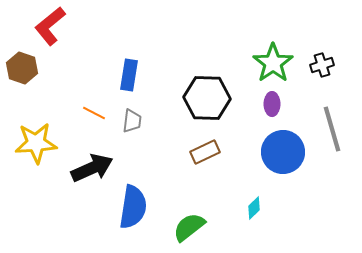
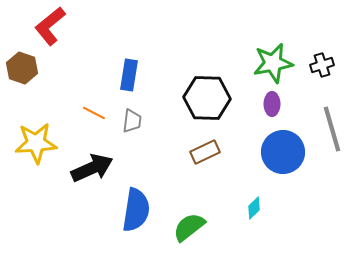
green star: rotated 24 degrees clockwise
blue semicircle: moved 3 px right, 3 px down
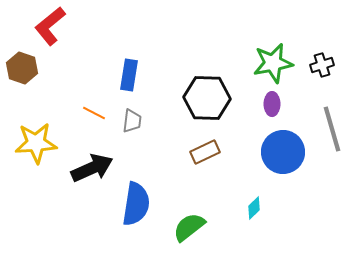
blue semicircle: moved 6 px up
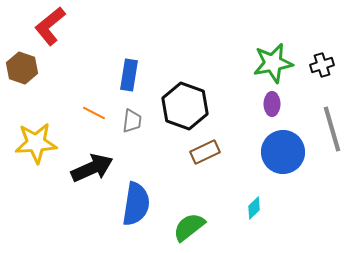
black hexagon: moved 22 px left, 8 px down; rotated 18 degrees clockwise
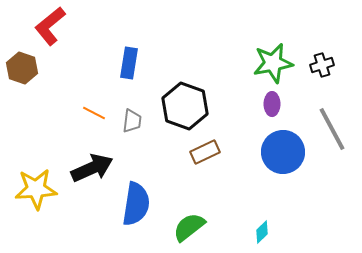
blue rectangle: moved 12 px up
gray line: rotated 12 degrees counterclockwise
yellow star: moved 46 px down
cyan diamond: moved 8 px right, 24 px down
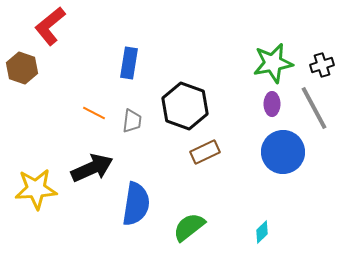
gray line: moved 18 px left, 21 px up
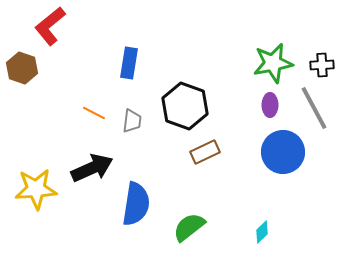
black cross: rotated 15 degrees clockwise
purple ellipse: moved 2 px left, 1 px down
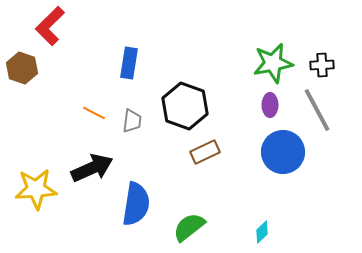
red L-shape: rotated 6 degrees counterclockwise
gray line: moved 3 px right, 2 px down
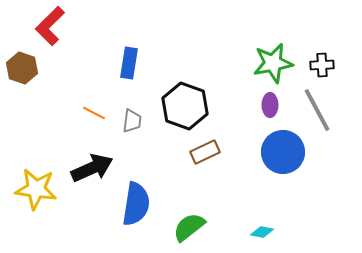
yellow star: rotated 12 degrees clockwise
cyan diamond: rotated 55 degrees clockwise
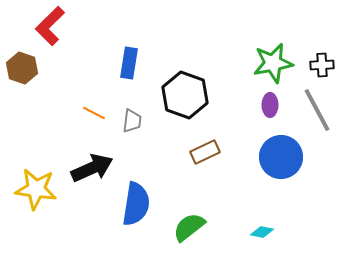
black hexagon: moved 11 px up
blue circle: moved 2 px left, 5 px down
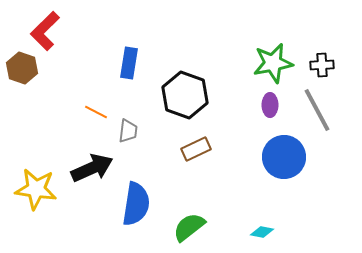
red L-shape: moved 5 px left, 5 px down
orange line: moved 2 px right, 1 px up
gray trapezoid: moved 4 px left, 10 px down
brown rectangle: moved 9 px left, 3 px up
blue circle: moved 3 px right
